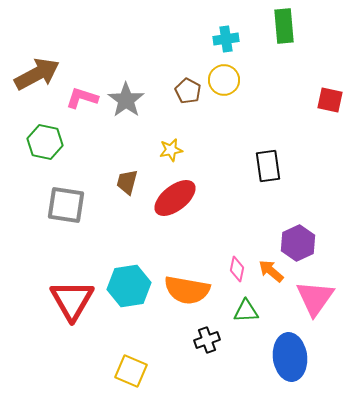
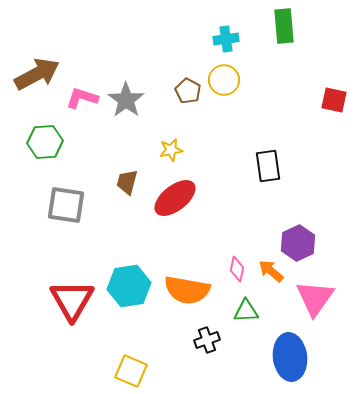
red square: moved 4 px right
green hexagon: rotated 16 degrees counterclockwise
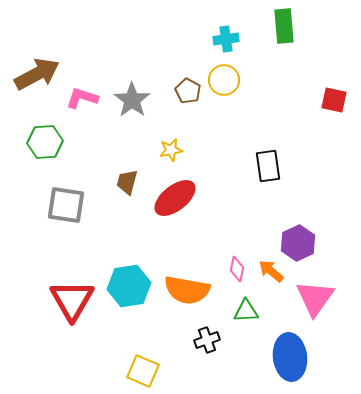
gray star: moved 6 px right
yellow square: moved 12 px right
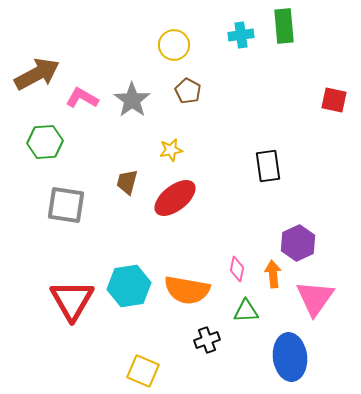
cyan cross: moved 15 px right, 4 px up
yellow circle: moved 50 px left, 35 px up
pink L-shape: rotated 12 degrees clockwise
orange arrow: moved 2 px right, 3 px down; rotated 44 degrees clockwise
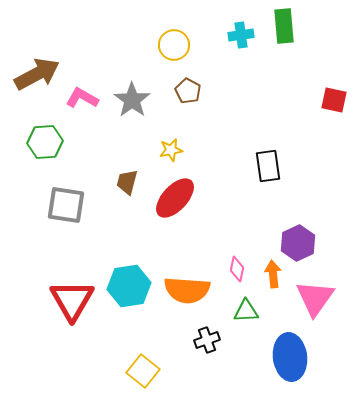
red ellipse: rotated 9 degrees counterclockwise
orange semicircle: rotated 6 degrees counterclockwise
yellow square: rotated 16 degrees clockwise
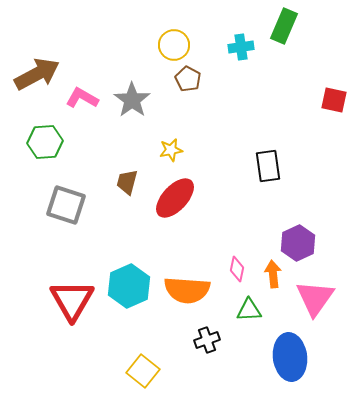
green rectangle: rotated 28 degrees clockwise
cyan cross: moved 12 px down
brown pentagon: moved 12 px up
gray square: rotated 9 degrees clockwise
cyan hexagon: rotated 15 degrees counterclockwise
green triangle: moved 3 px right, 1 px up
